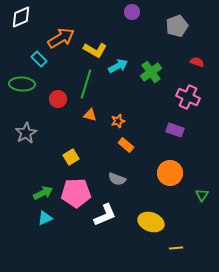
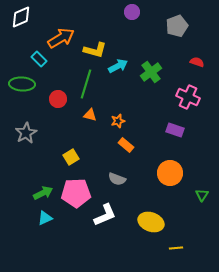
yellow L-shape: rotated 15 degrees counterclockwise
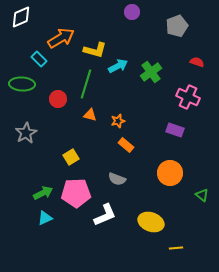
green triangle: rotated 24 degrees counterclockwise
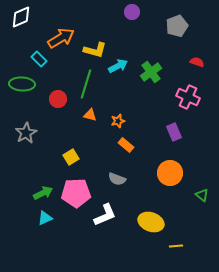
purple rectangle: moved 1 px left, 2 px down; rotated 48 degrees clockwise
yellow line: moved 2 px up
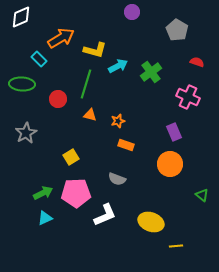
gray pentagon: moved 4 px down; rotated 20 degrees counterclockwise
orange rectangle: rotated 21 degrees counterclockwise
orange circle: moved 9 px up
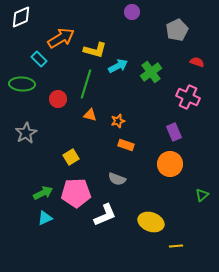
gray pentagon: rotated 15 degrees clockwise
green triangle: rotated 40 degrees clockwise
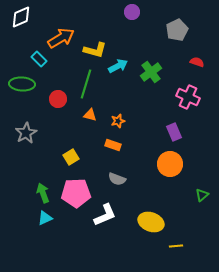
orange rectangle: moved 13 px left
green arrow: rotated 84 degrees counterclockwise
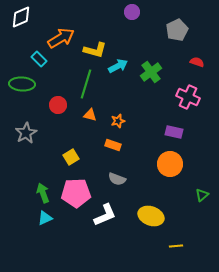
red circle: moved 6 px down
purple rectangle: rotated 54 degrees counterclockwise
yellow ellipse: moved 6 px up
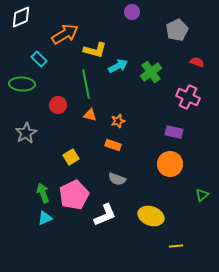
orange arrow: moved 4 px right, 4 px up
green line: rotated 28 degrees counterclockwise
pink pentagon: moved 2 px left, 2 px down; rotated 24 degrees counterclockwise
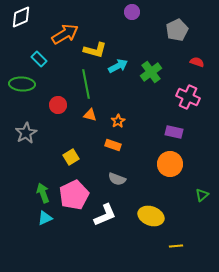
orange star: rotated 16 degrees counterclockwise
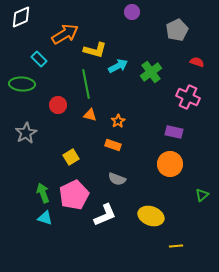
cyan triangle: rotated 42 degrees clockwise
